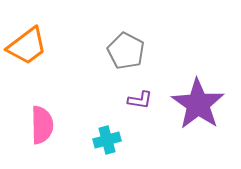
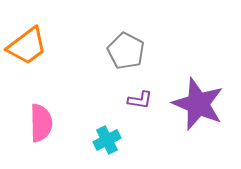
purple star: rotated 12 degrees counterclockwise
pink semicircle: moved 1 px left, 2 px up
cyan cross: rotated 12 degrees counterclockwise
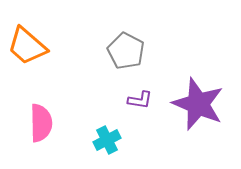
orange trapezoid: rotated 78 degrees clockwise
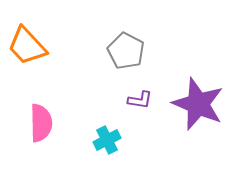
orange trapezoid: rotated 6 degrees clockwise
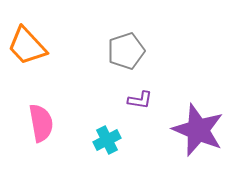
gray pentagon: rotated 27 degrees clockwise
purple star: moved 26 px down
pink semicircle: rotated 9 degrees counterclockwise
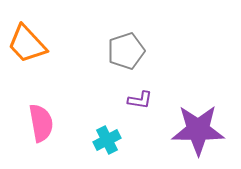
orange trapezoid: moved 2 px up
purple star: rotated 22 degrees counterclockwise
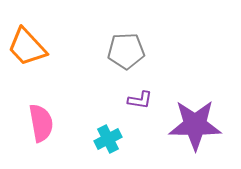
orange trapezoid: moved 3 px down
gray pentagon: rotated 15 degrees clockwise
purple star: moved 3 px left, 5 px up
cyan cross: moved 1 px right, 1 px up
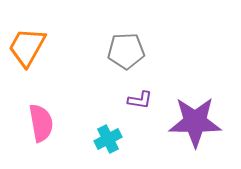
orange trapezoid: rotated 72 degrees clockwise
purple star: moved 3 px up
